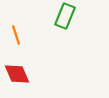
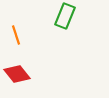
red diamond: rotated 16 degrees counterclockwise
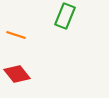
orange line: rotated 54 degrees counterclockwise
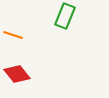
orange line: moved 3 px left
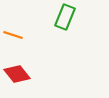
green rectangle: moved 1 px down
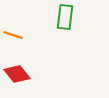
green rectangle: rotated 15 degrees counterclockwise
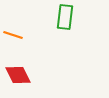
red diamond: moved 1 px right, 1 px down; rotated 12 degrees clockwise
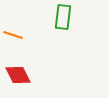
green rectangle: moved 2 px left
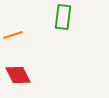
orange line: rotated 36 degrees counterclockwise
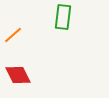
orange line: rotated 24 degrees counterclockwise
